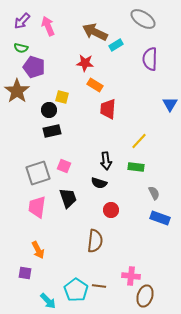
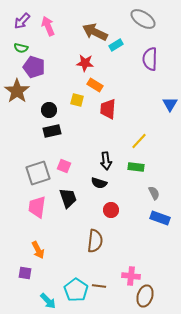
yellow square: moved 15 px right, 3 px down
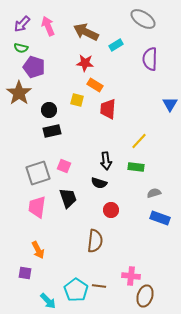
purple arrow: moved 3 px down
brown arrow: moved 9 px left
brown star: moved 2 px right, 2 px down
gray semicircle: rotated 80 degrees counterclockwise
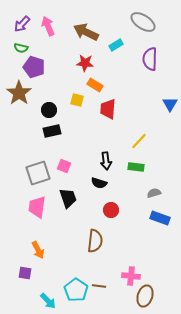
gray ellipse: moved 3 px down
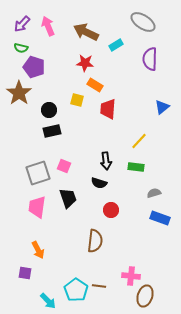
blue triangle: moved 8 px left, 3 px down; rotated 21 degrees clockwise
